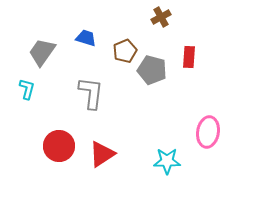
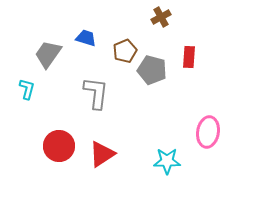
gray trapezoid: moved 6 px right, 2 px down
gray L-shape: moved 5 px right
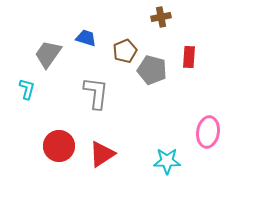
brown cross: rotated 18 degrees clockwise
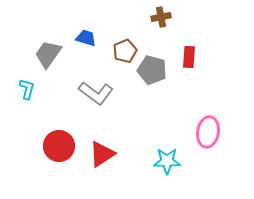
gray L-shape: rotated 120 degrees clockwise
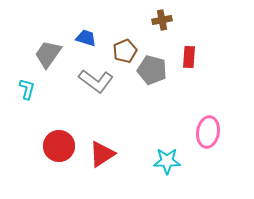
brown cross: moved 1 px right, 3 px down
gray L-shape: moved 12 px up
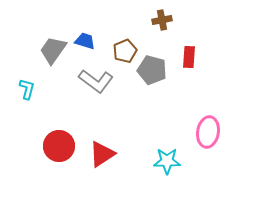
blue trapezoid: moved 1 px left, 3 px down
gray trapezoid: moved 5 px right, 4 px up
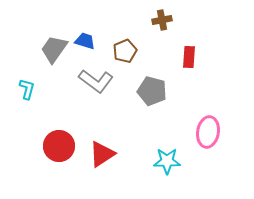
gray trapezoid: moved 1 px right, 1 px up
gray pentagon: moved 21 px down
